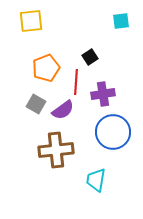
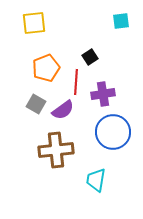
yellow square: moved 3 px right, 2 px down
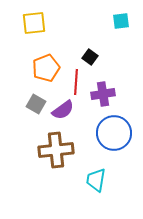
black square: rotated 21 degrees counterclockwise
blue circle: moved 1 px right, 1 px down
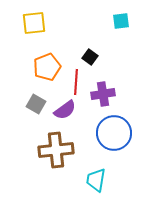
orange pentagon: moved 1 px right, 1 px up
purple semicircle: moved 2 px right
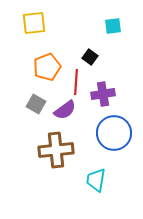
cyan square: moved 8 px left, 5 px down
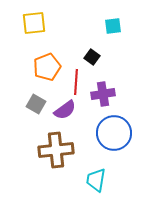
black square: moved 2 px right
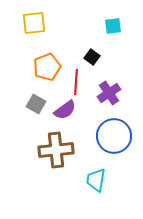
purple cross: moved 6 px right, 1 px up; rotated 25 degrees counterclockwise
blue circle: moved 3 px down
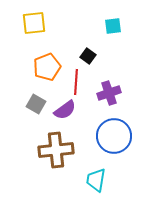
black square: moved 4 px left, 1 px up
purple cross: rotated 15 degrees clockwise
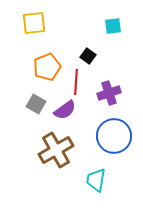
brown cross: rotated 24 degrees counterclockwise
